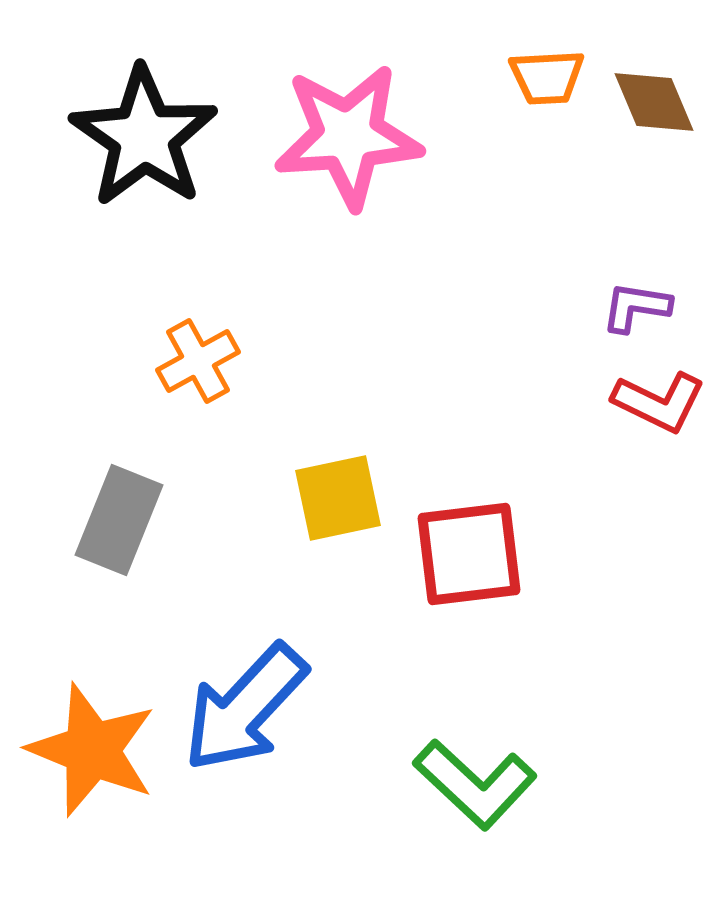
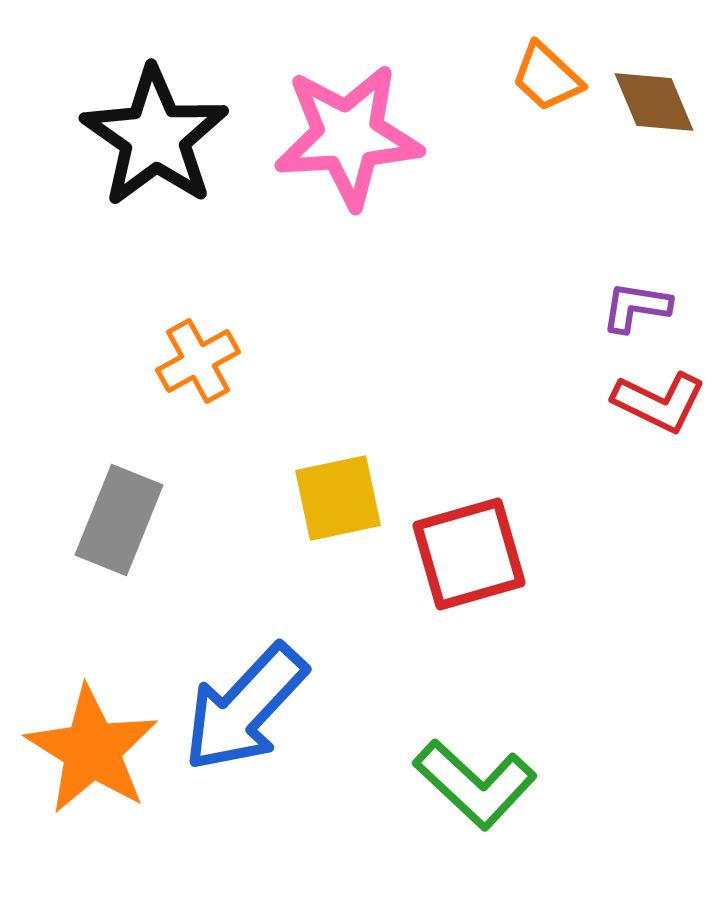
orange trapezoid: rotated 46 degrees clockwise
black star: moved 11 px right
red square: rotated 9 degrees counterclockwise
orange star: rotated 10 degrees clockwise
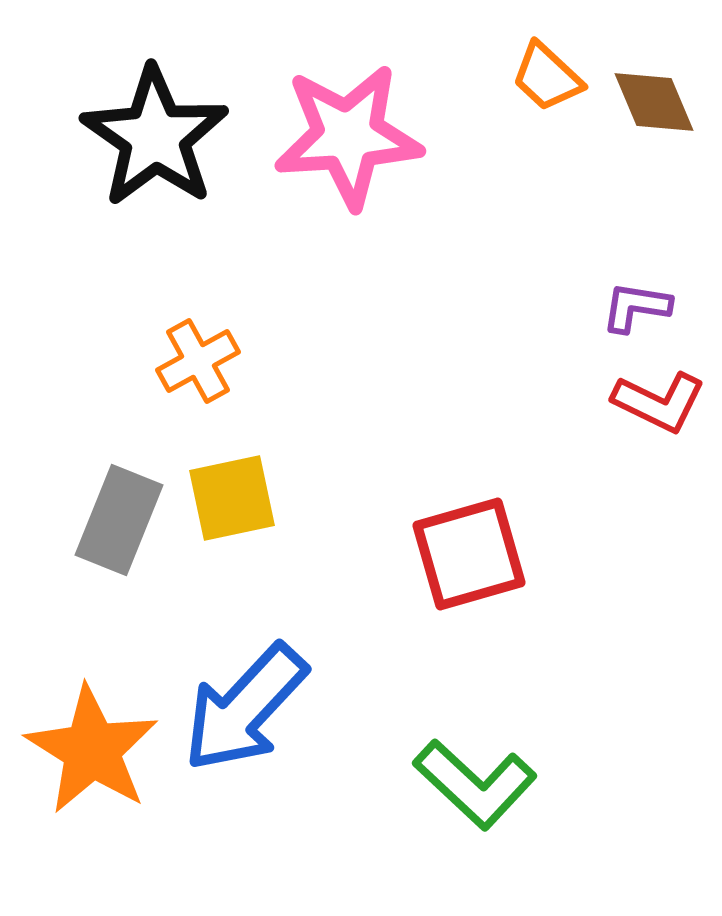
yellow square: moved 106 px left
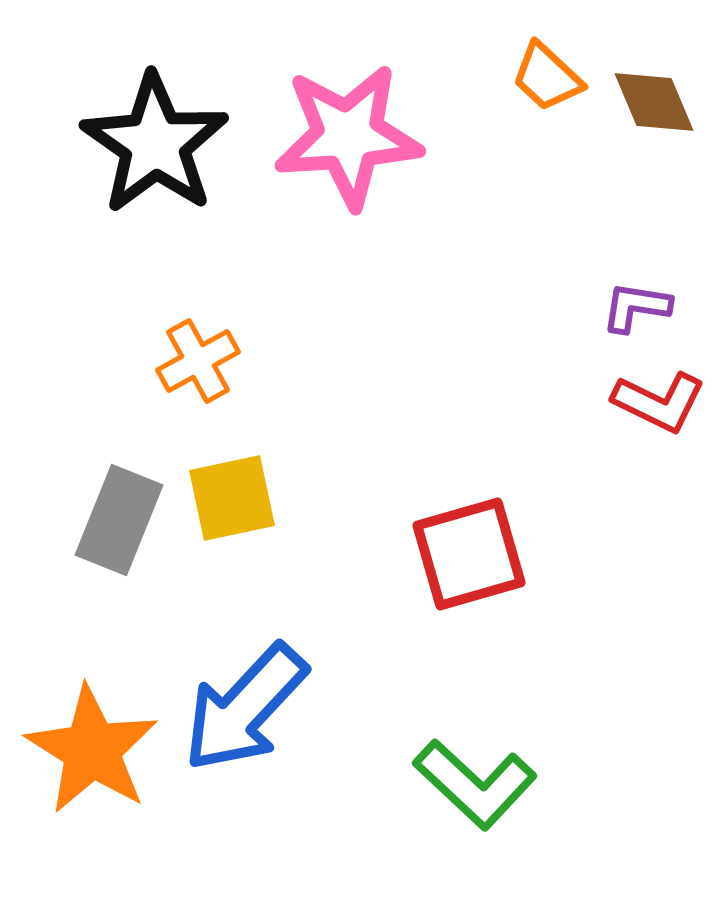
black star: moved 7 px down
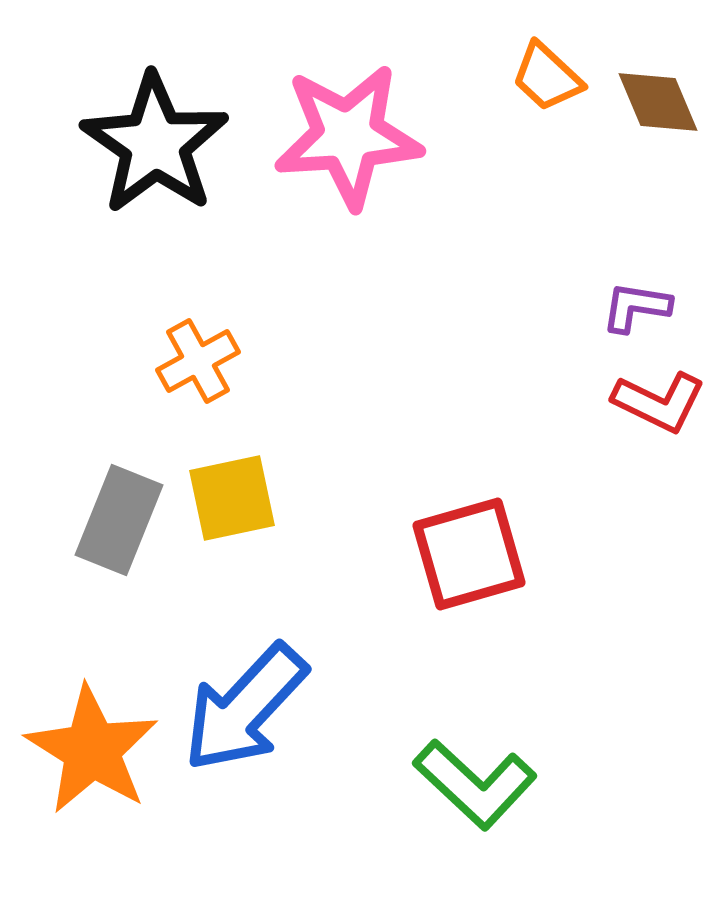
brown diamond: moved 4 px right
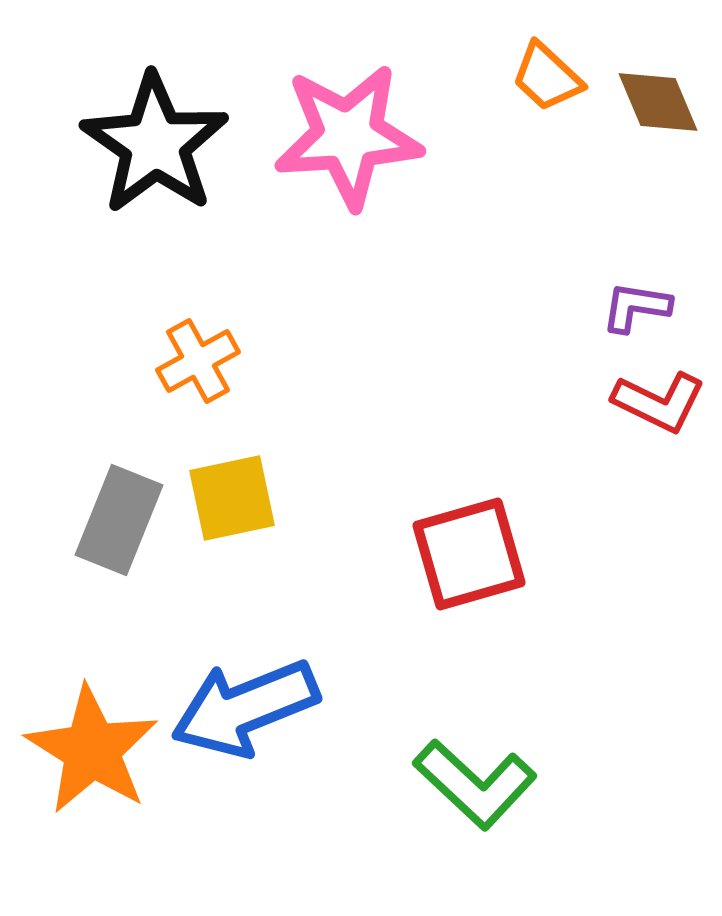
blue arrow: rotated 25 degrees clockwise
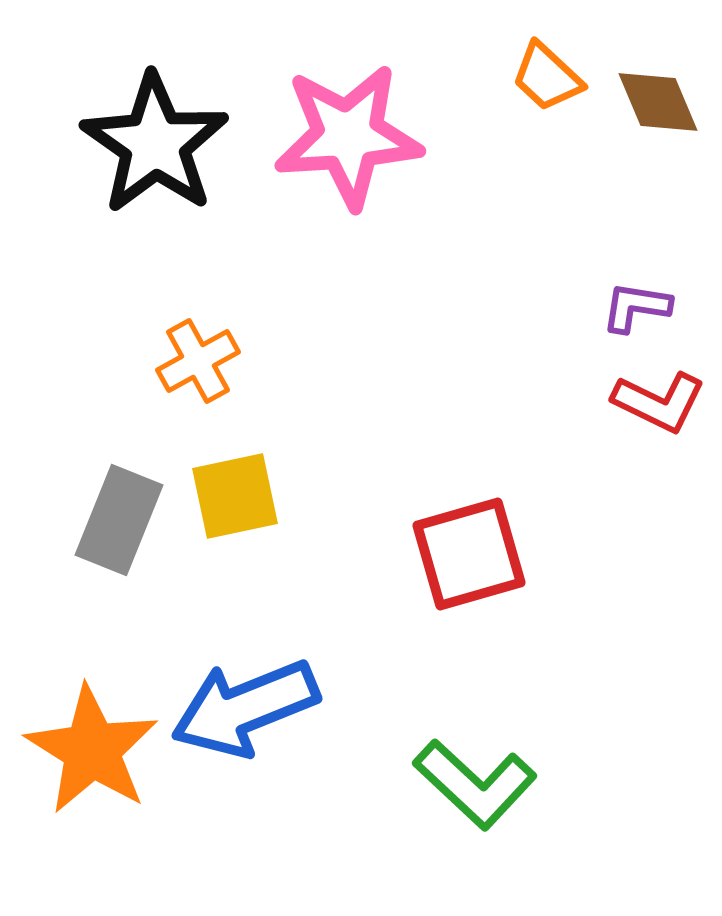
yellow square: moved 3 px right, 2 px up
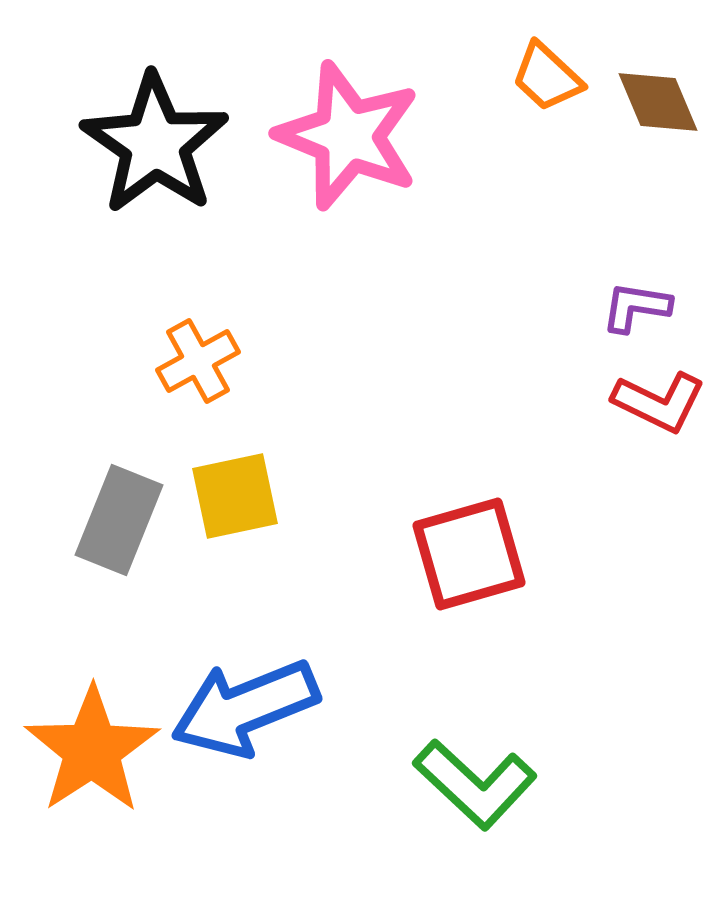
pink star: rotated 26 degrees clockwise
orange star: rotated 7 degrees clockwise
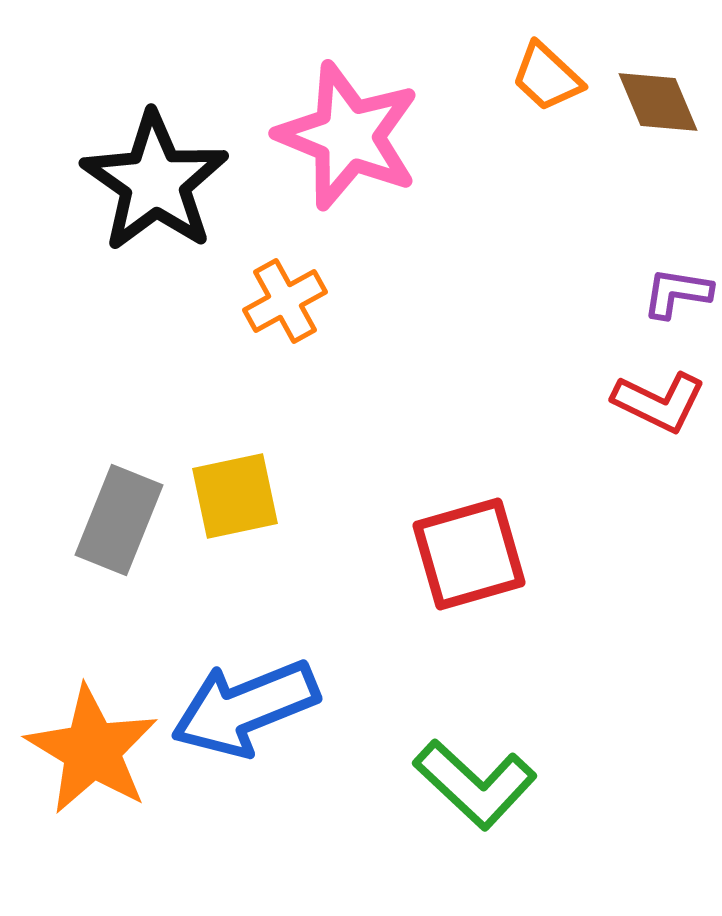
black star: moved 38 px down
purple L-shape: moved 41 px right, 14 px up
orange cross: moved 87 px right, 60 px up
orange star: rotated 8 degrees counterclockwise
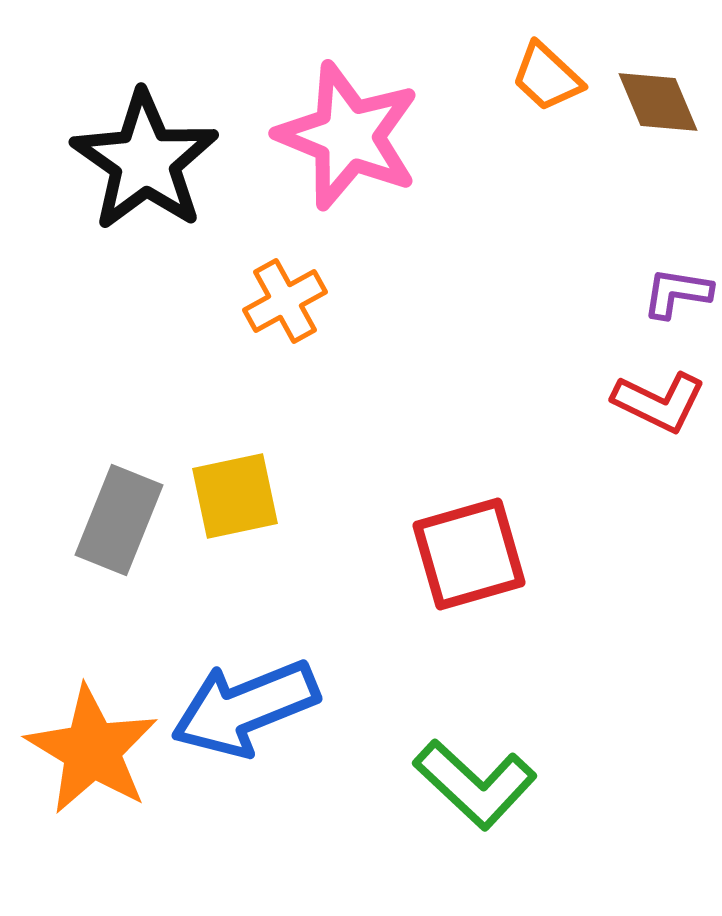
black star: moved 10 px left, 21 px up
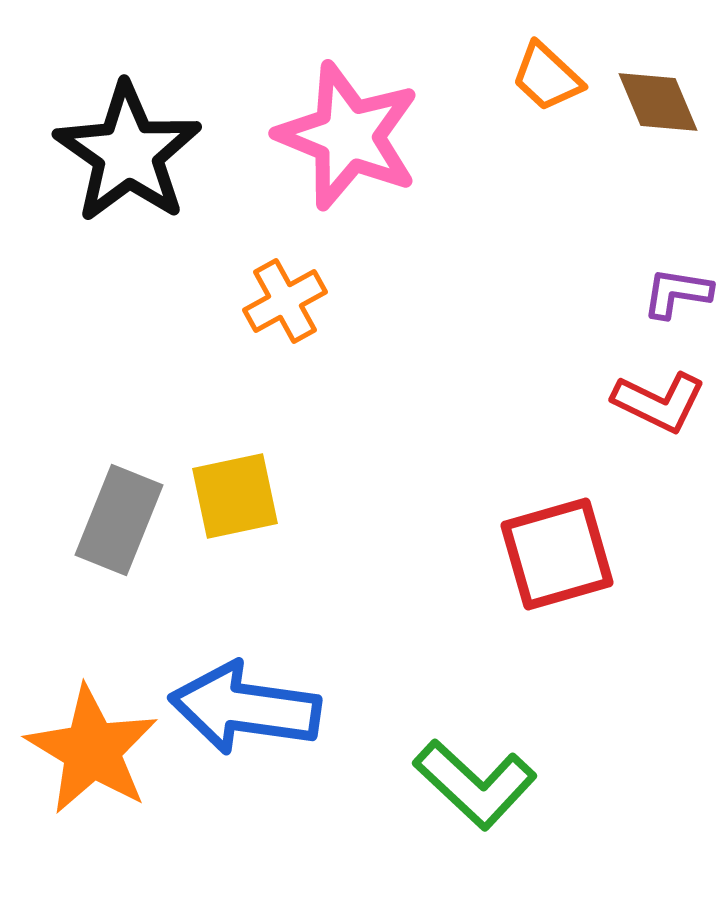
black star: moved 17 px left, 8 px up
red square: moved 88 px right
blue arrow: rotated 30 degrees clockwise
